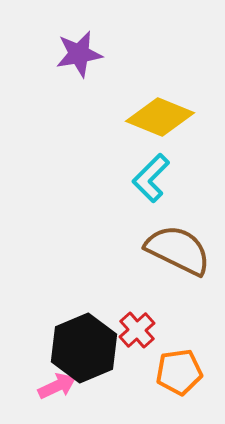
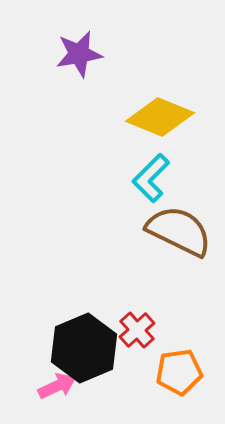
brown semicircle: moved 1 px right, 19 px up
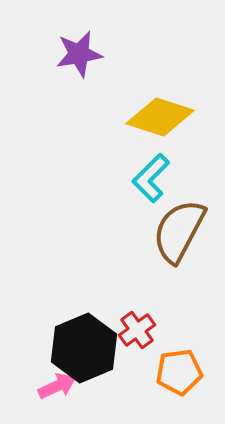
yellow diamond: rotated 4 degrees counterclockwise
brown semicircle: rotated 88 degrees counterclockwise
red cross: rotated 6 degrees clockwise
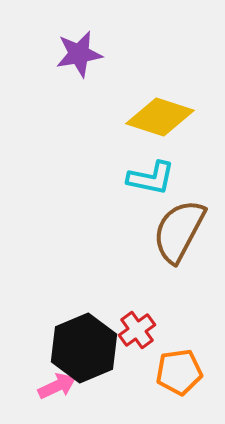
cyan L-shape: rotated 123 degrees counterclockwise
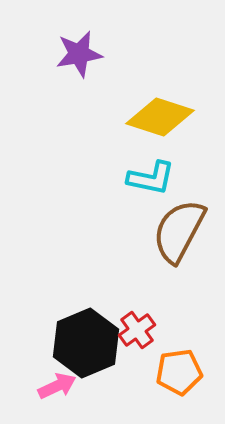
black hexagon: moved 2 px right, 5 px up
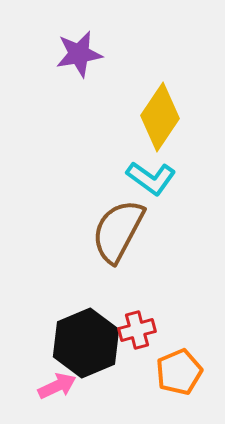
yellow diamond: rotated 74 degrees counterclockwise
cyan L-shape: rotated 24 degrees clockwise
brown semicircle: moved 61 px left
red cross: rotated 21 degrees clockwise
orange pentagon: rotated 15 degrees counterclockwise
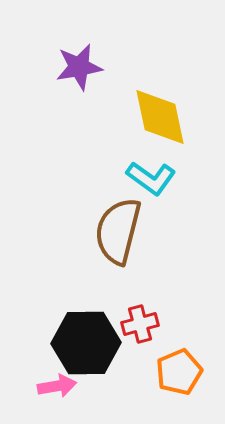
purple star: moved 13 px down
yellow diamond: rotated 46 degrees counterclockwise
brown semicircle: rotated 14 degrees counterclockwise
red cross: moved 3 px right, 6 px up
black hexagon: rotated 22 degrees clockwise
pink arrow: rotated 15 degrees clockwise
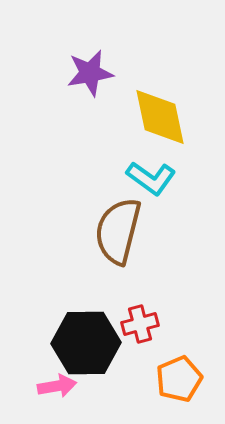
purple star: moved 11 px right, 6 px down
orange pentagon: moved 7 px down
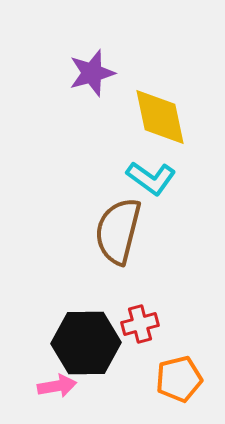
purple star: moved 2 px right; rotated 6 degrees counterclockwise
orange pentagon: rotated 9 degrees clockwise
